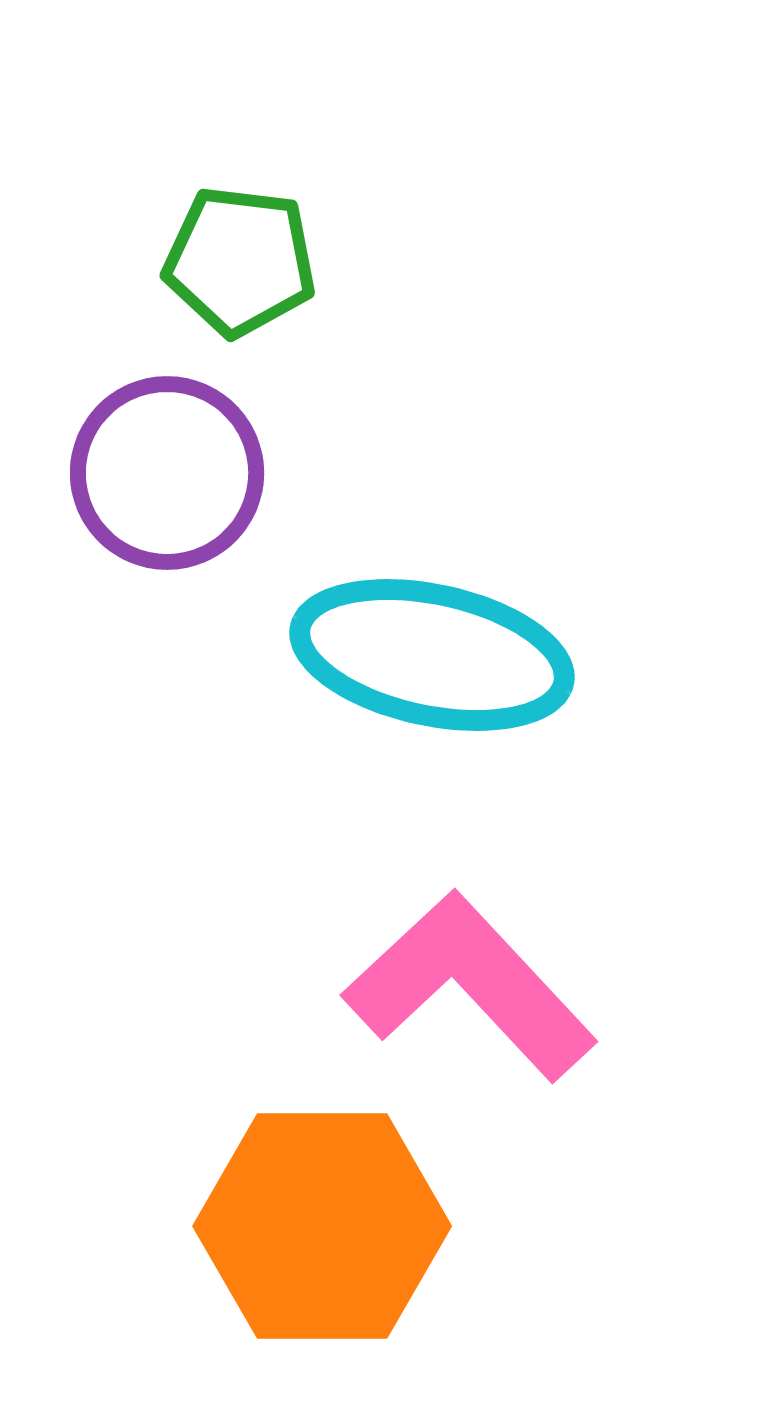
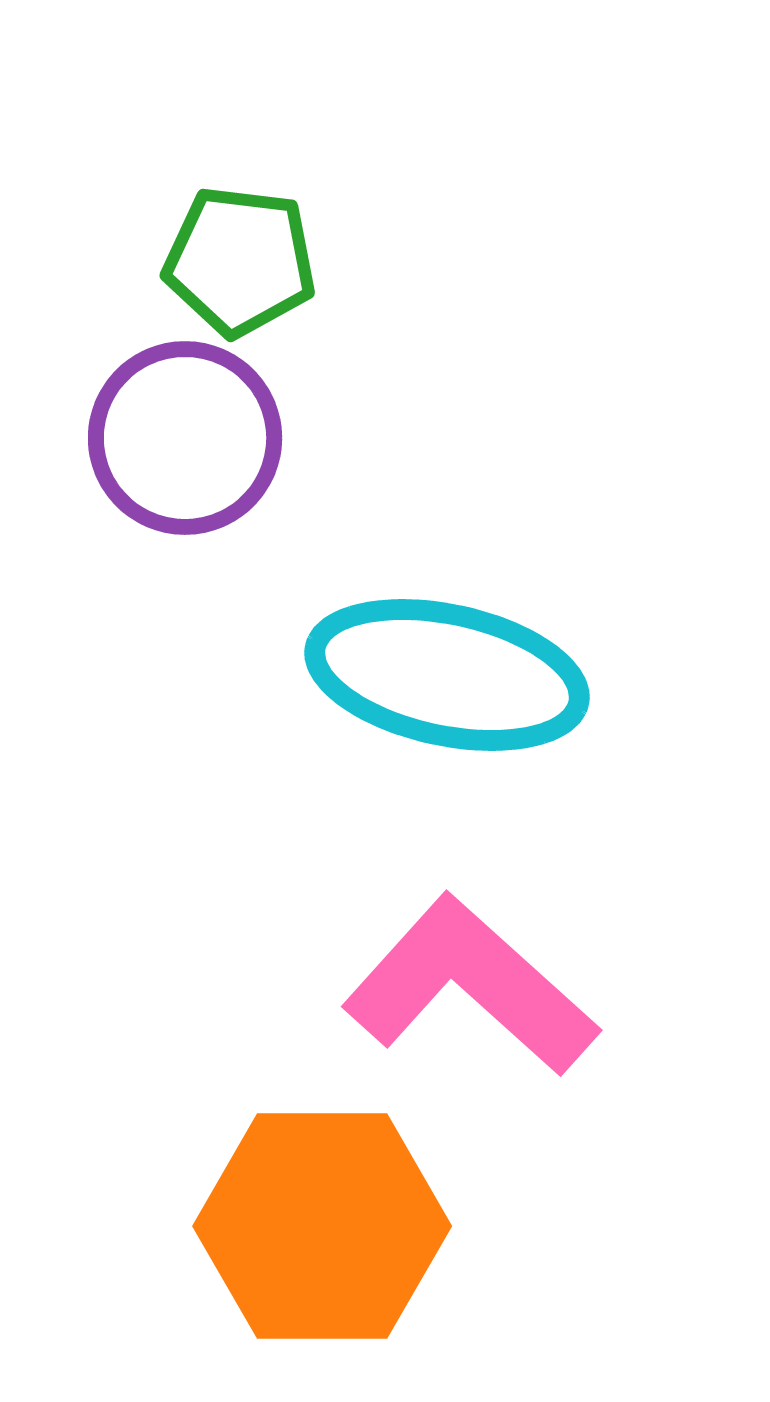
purple circle: moved 18 px right, 35 px up
cyan ellipse: moved 15 px right, 20 px down
pink L-shape: rotated 5 degrees counterclockwise
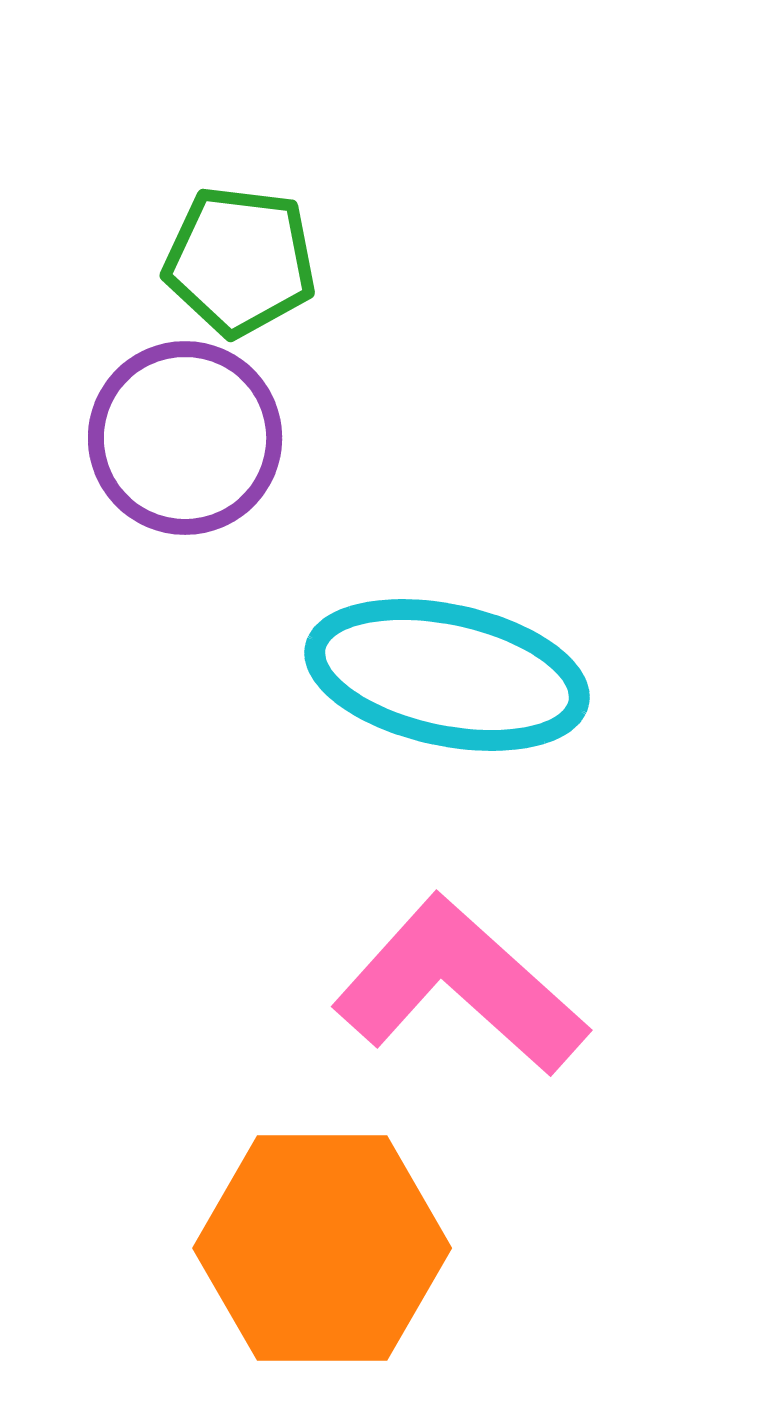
pink L-shape: moved 10 px left
orange hexagon: moved 22 px down
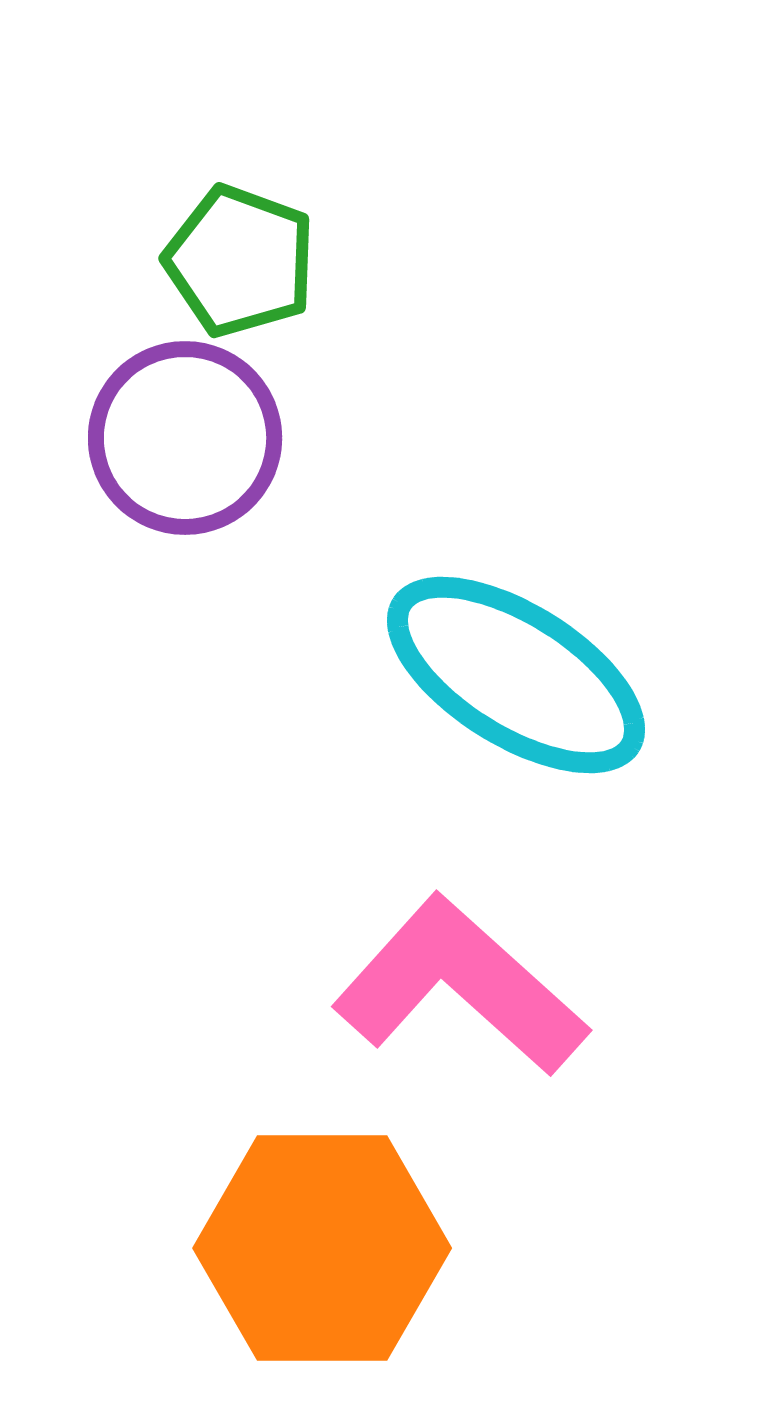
green pentagon: rotated 13 degrees clockwise
cyan ellipse: moved 69 px right; rotated 20 degrees clockwise
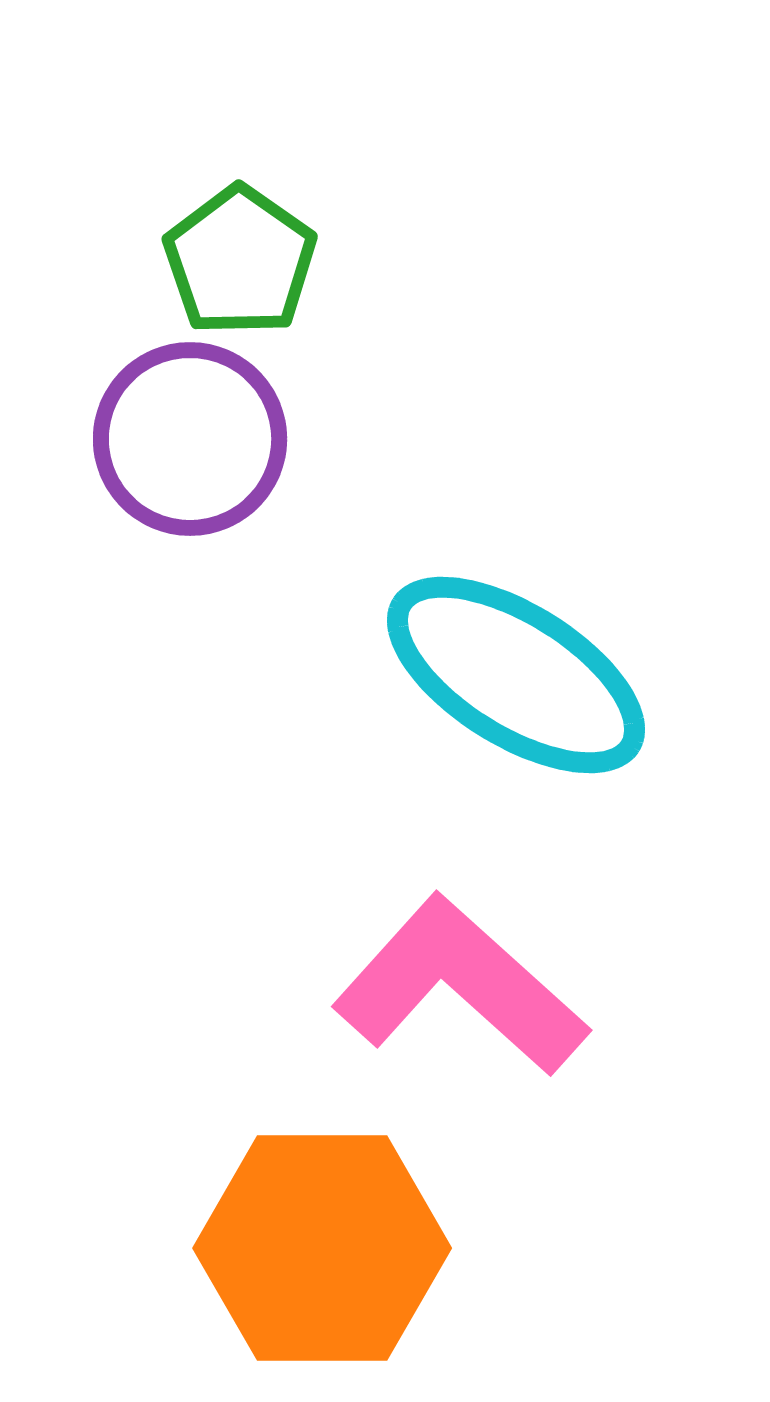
green pentagon: rotated 15 degrees clockwise
purple circle: moved 5 px right, 1 px down
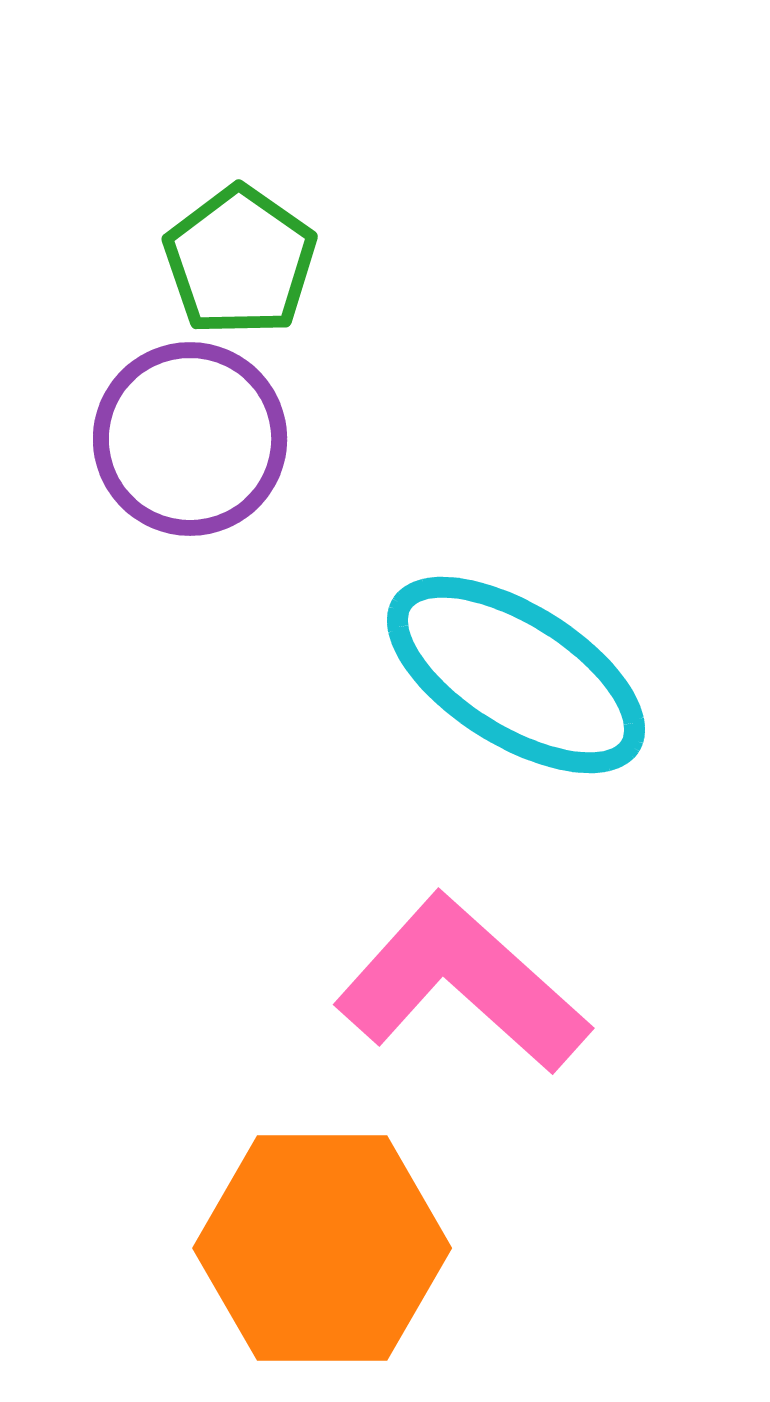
pink L-shape: moved 2 px right, 2 px up
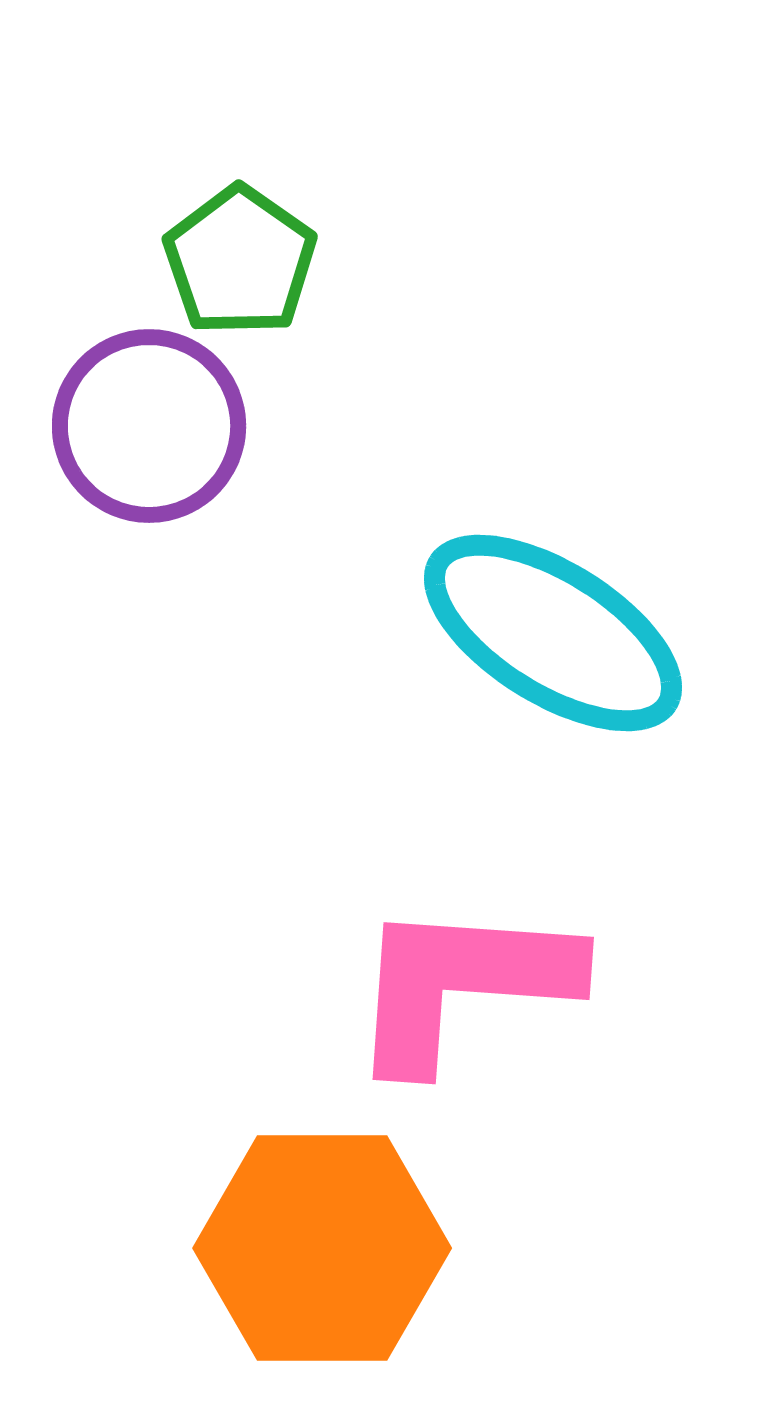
purple circle: moved 41 px left, 13 px up
cyan ellipse: moved 37 px right, 42 px up
pink L-shape: rotated 38 degrees counterclockwise
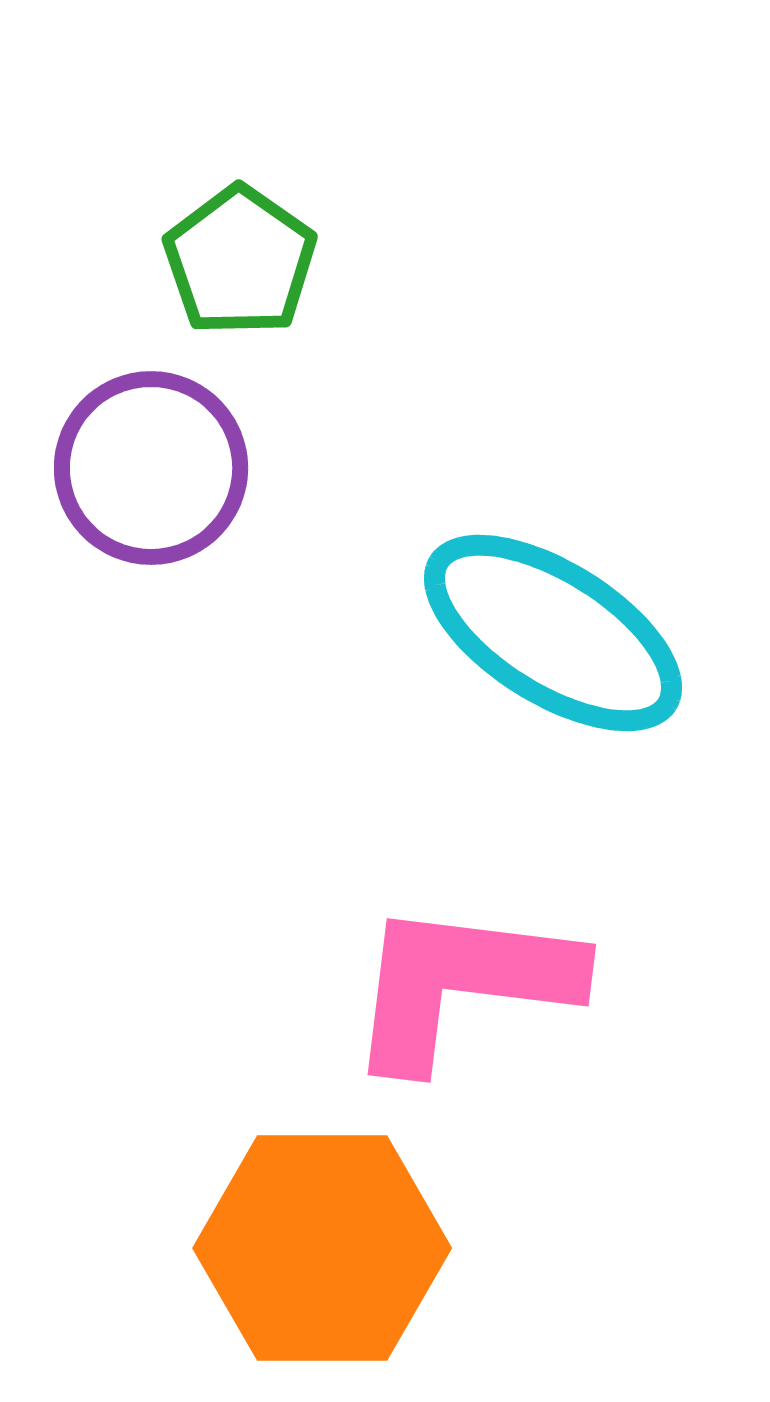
purple circle: moved 2 px right, 42 px down
pink L-shape: rotated 3 degrees clockwise
